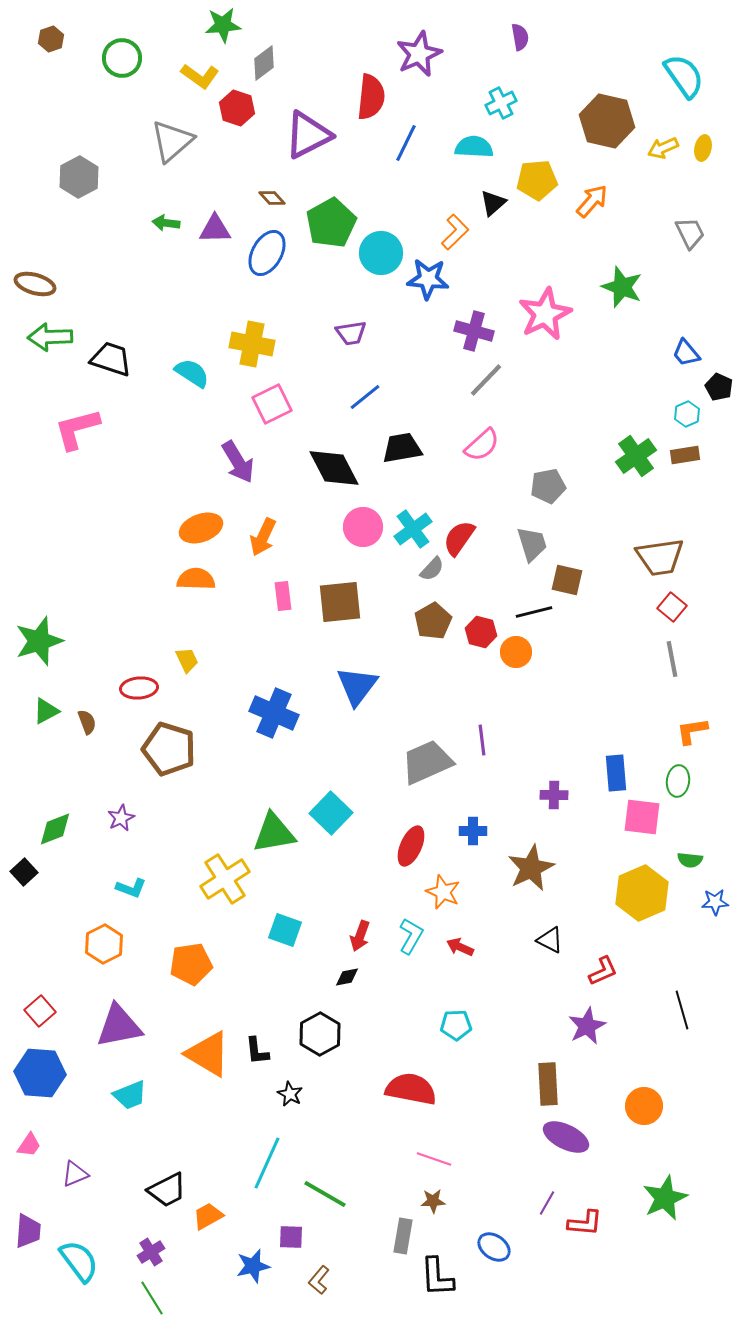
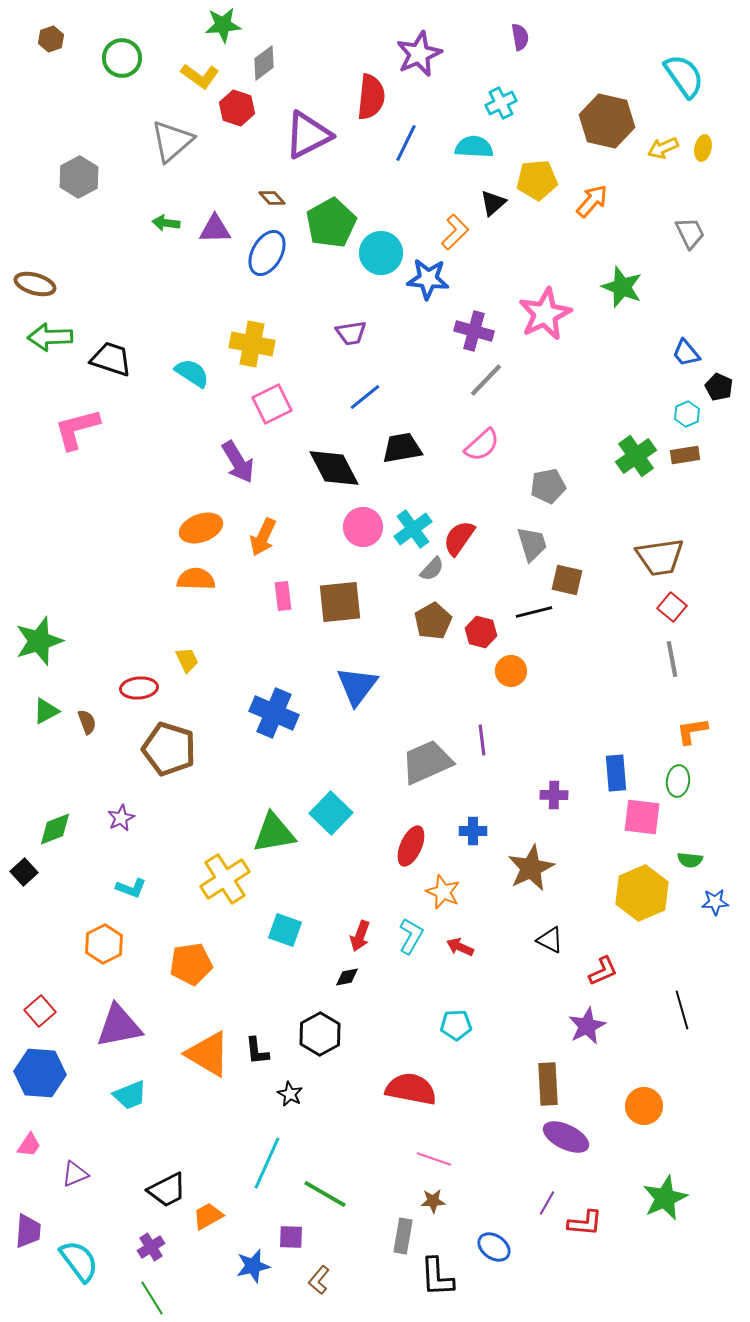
orange circle at (516, 652): moved 5 px left, 19 px down
purple cross at (151, 1252): moved 5 px up
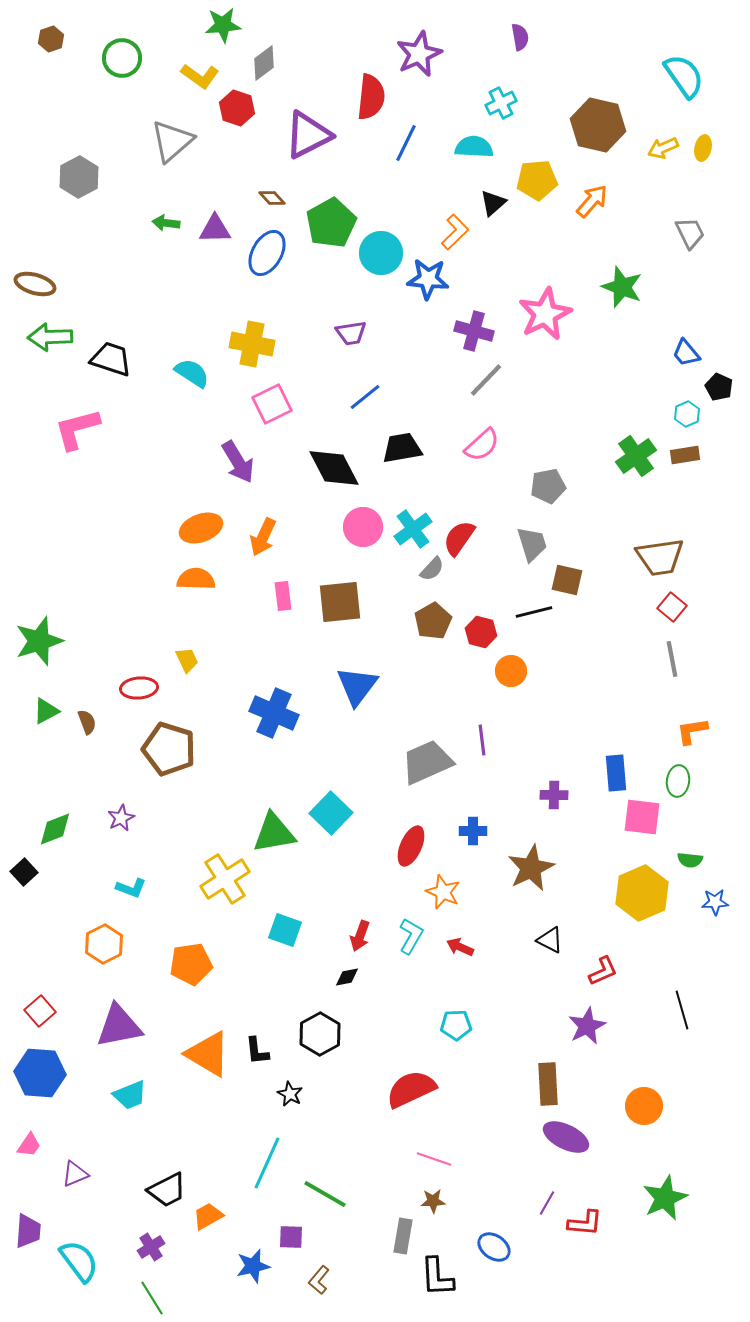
brown hexagon at (607, 121): moved 9 px left, 4 px down
red semicircle at (411, 1089): rotated 36 degrees counterclockwise
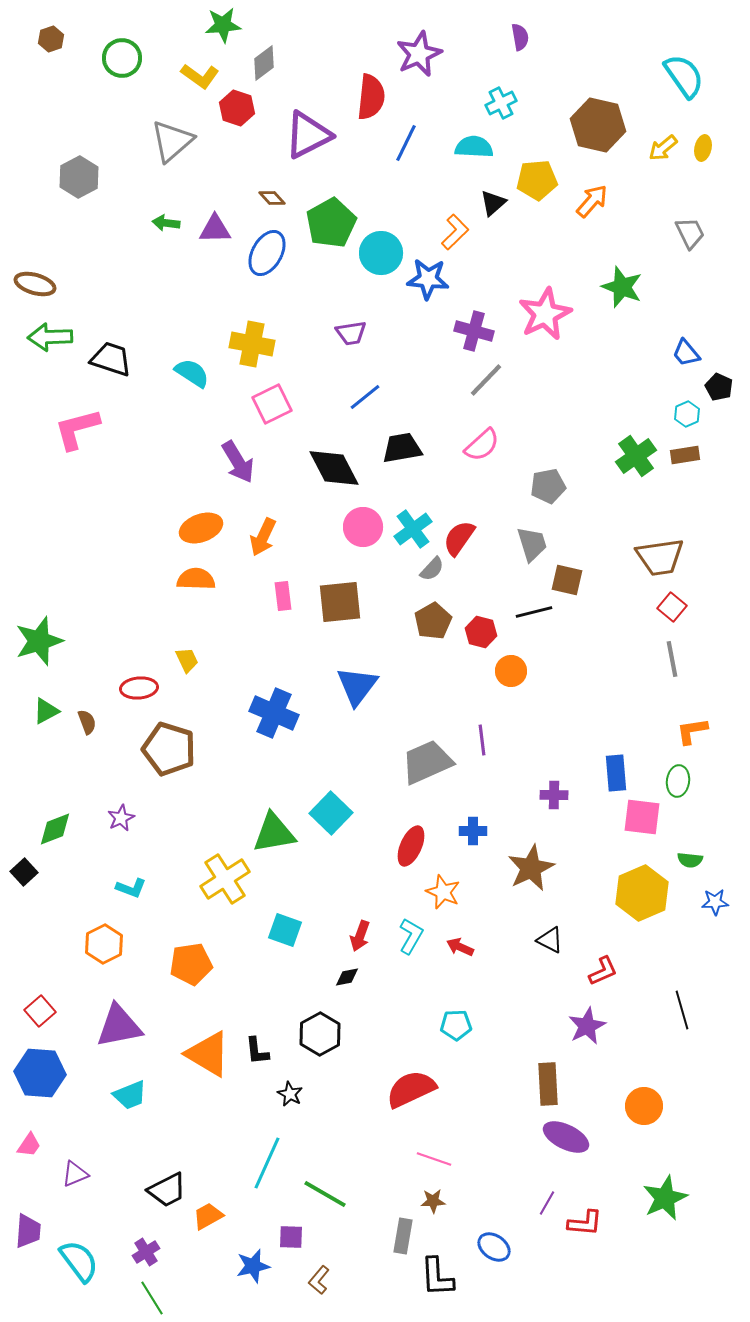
yellow arrow at (663, 148): rotated 16 degrees counterclockwise
purple cross at (151, 1247): moved 5 px left, 5 px down
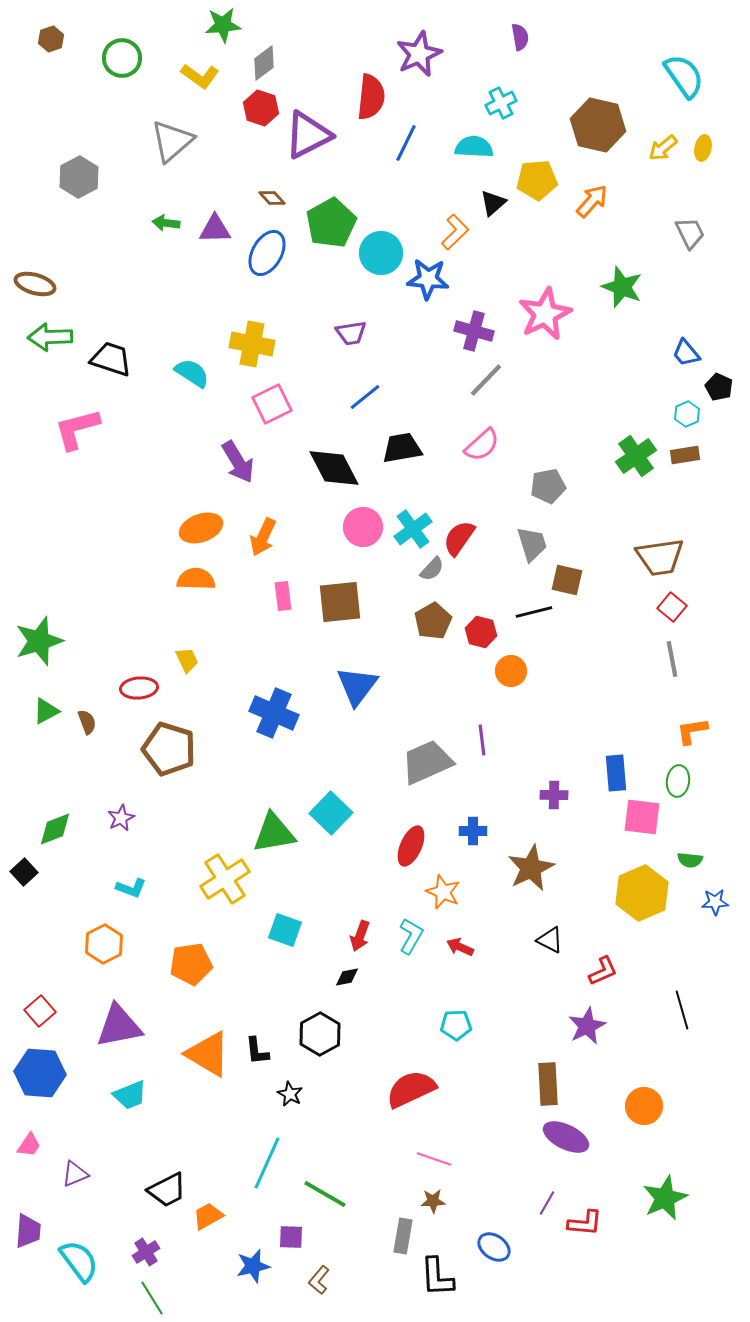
red hexagon at (237, 108): moved 24 px right
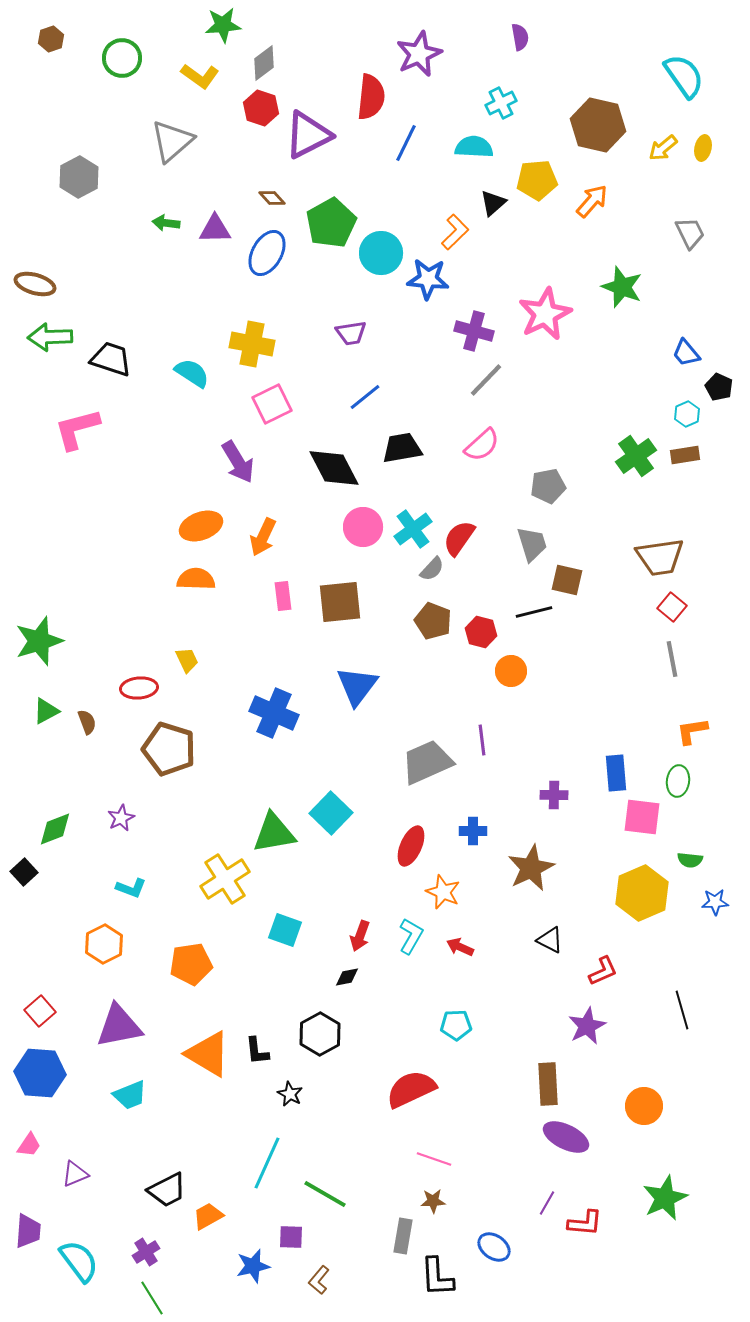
orange ellipse at (201, 528): moved 2 px up
brown pentagon at (433, 621): rotated 21 degrees counterclockwise
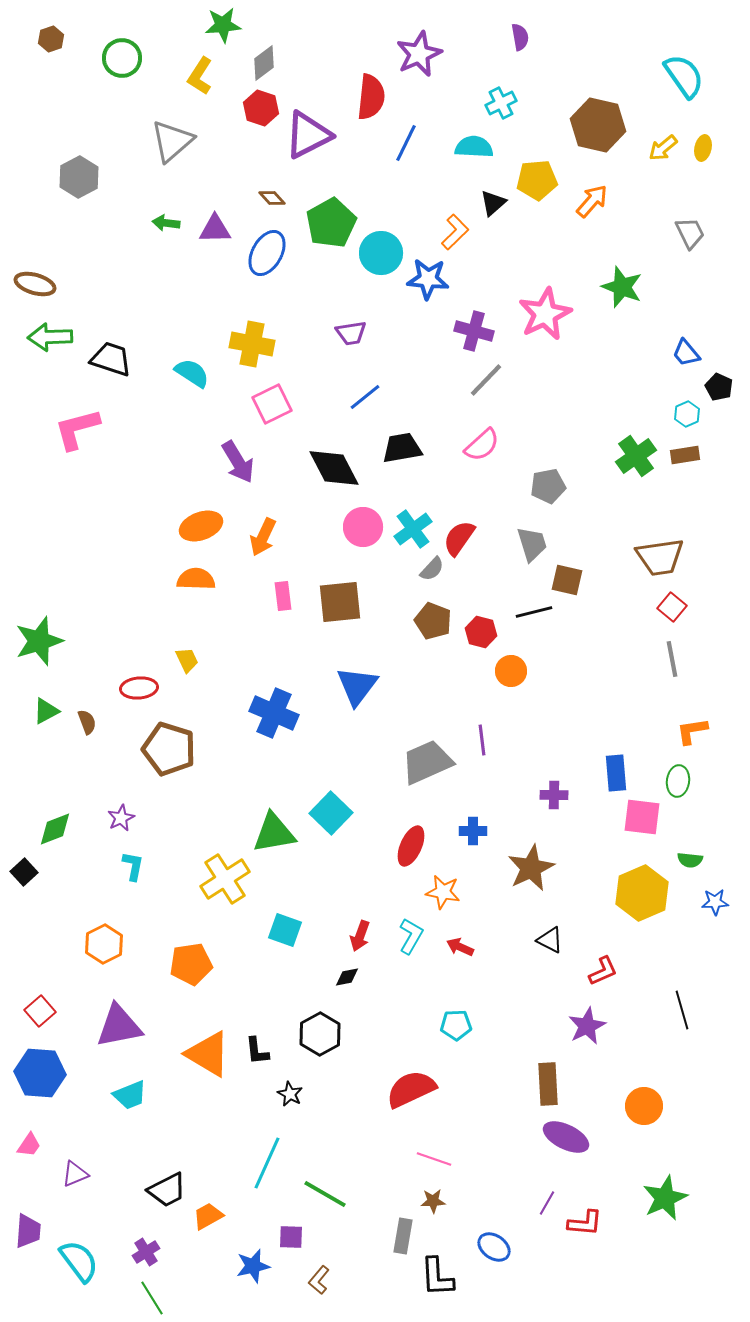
yellow L-shape at (200, 76): rotated 87 degrees clockwise
cyan L-shape at (131, 888): moved 2 px right, 22 px up; rotated 100 degrees counterclockwise
orange star at (443, 892): rotated 12 degrees counterclockwise
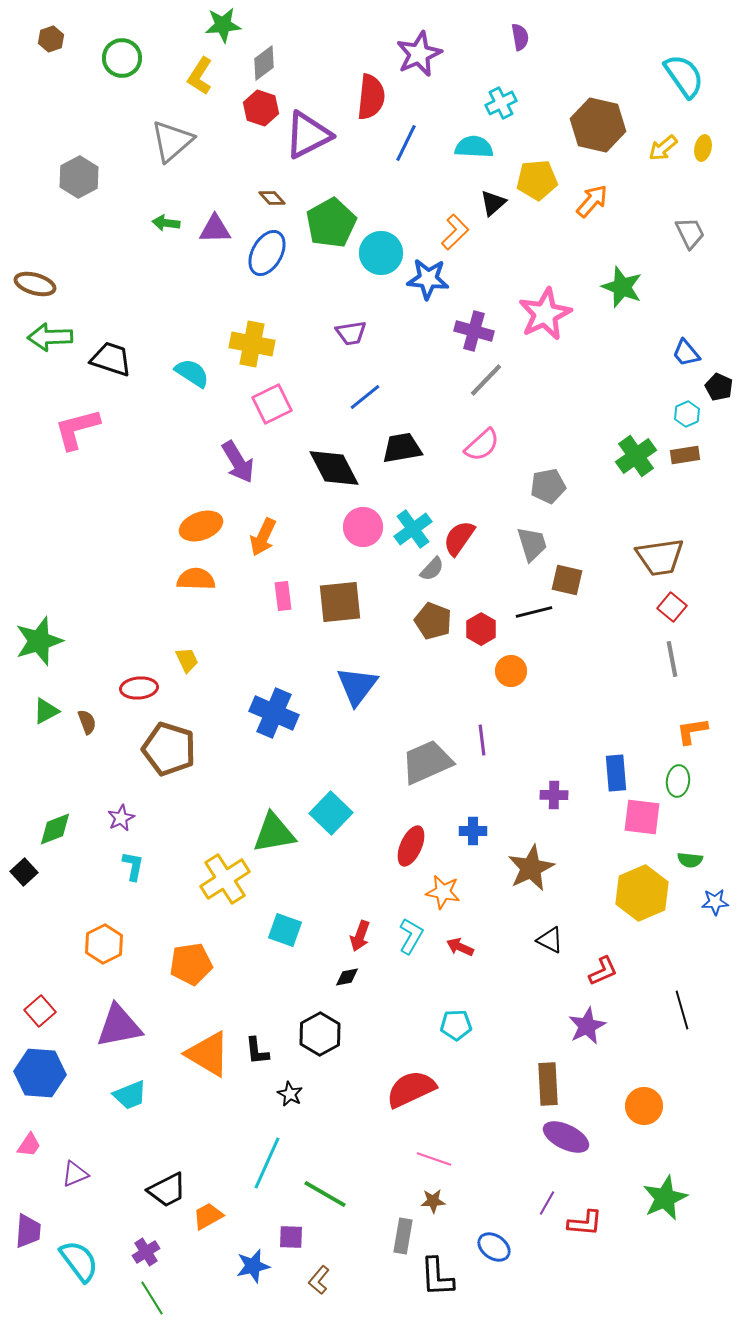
red hexagon at (481, 632): moved 3 px up; rotated 16 degrees clockwise
